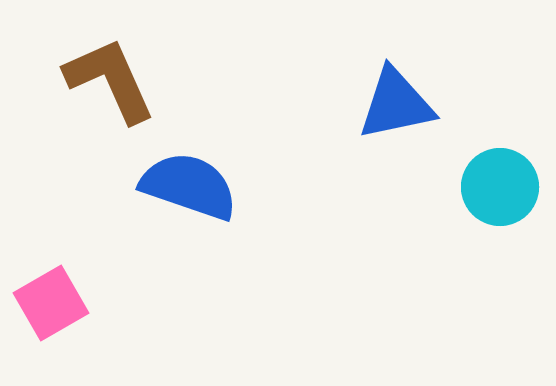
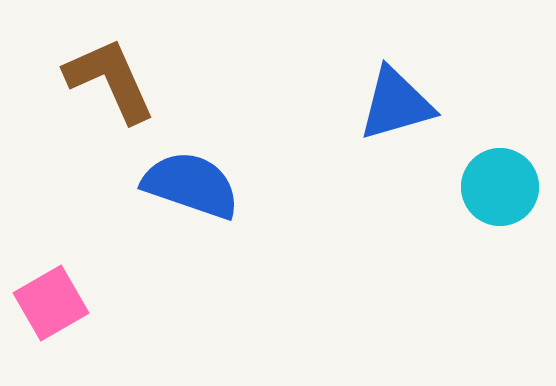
blue triangle: rotated 4 degrees counterclockwise
blue semicircle: moved 2 px right, 1 px up
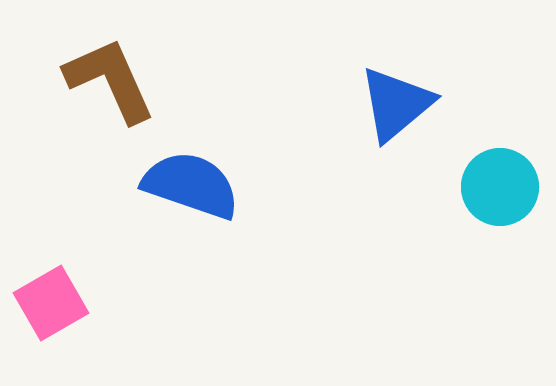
blue triangle: rotated 24 degrees counterclockwise
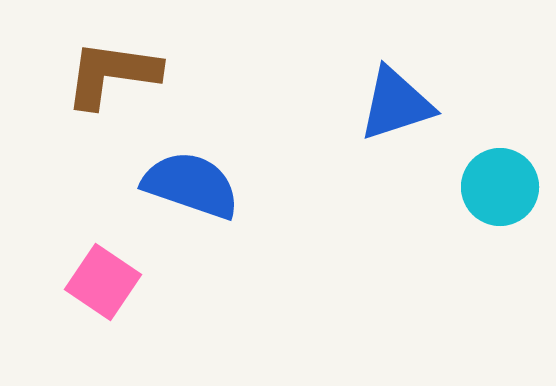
brown L-shape: moved 2 px right, 6 px up; rotated 58 degrees counterclockwise
blue triangle: rotated 22 degrees clockwise
pink square: moved 52 px right, 21 px up; rotated 26 degrees counterclockwise
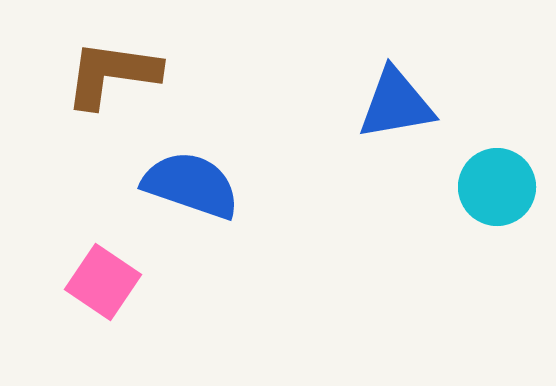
blue triangle: rotated 8 degrees clockwise
cyan circle: moved 3 px left
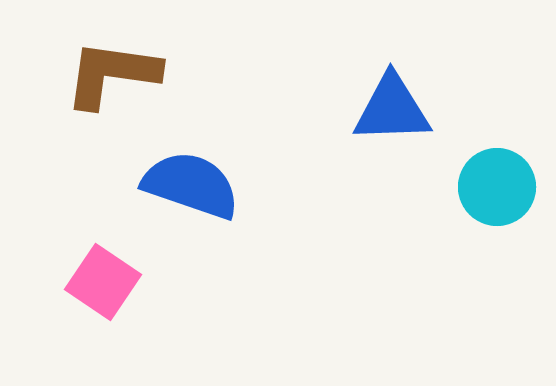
blue triangle: moved 4 px left, 5 px down; rotated 8 degrees clockwise
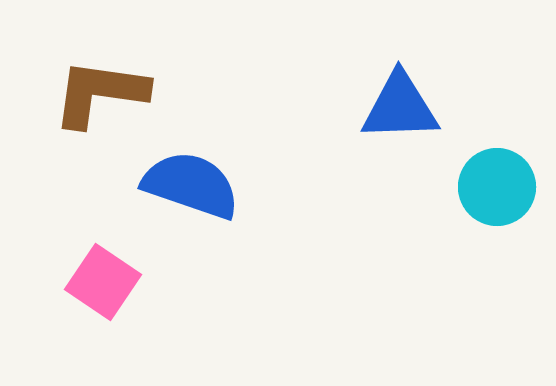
brown L-shape: moved 12 px left, 19 px down
blue triangle: moved 8 px right, 2 px up
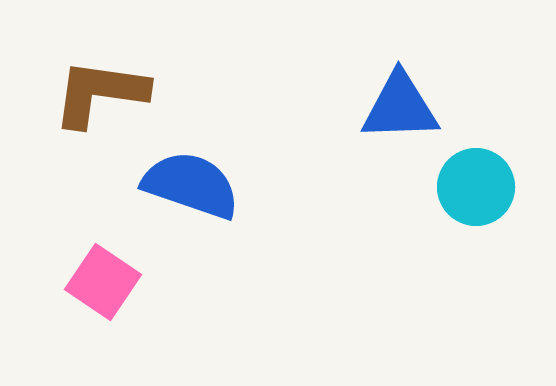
cyan circle: moved 21 px left
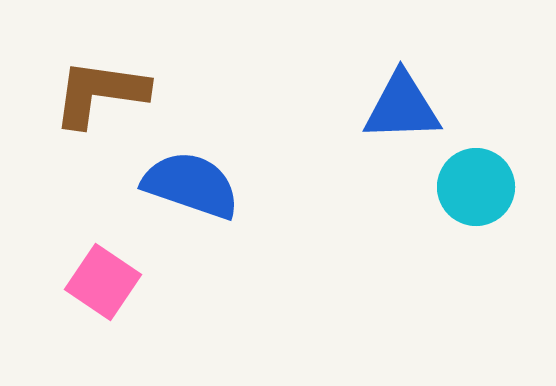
blue triangle: moved 2 px right
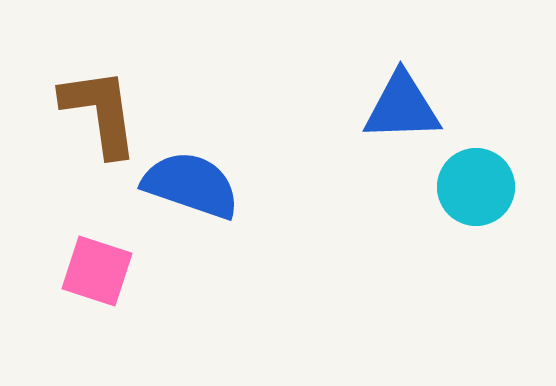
brown L-shape: moved 19 px down; rotated 74 degrees clockwise
pink square: moved 6 px left, 11 px up; rotated 16 degrees counterclockwise
